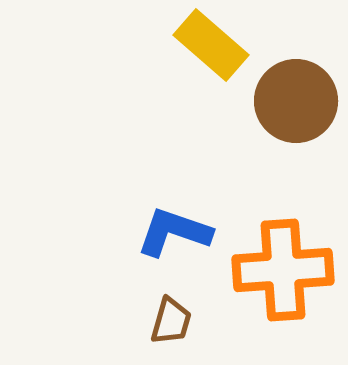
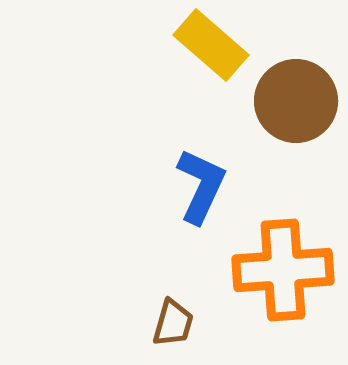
blue L-shape: moved 27 px right, 46 px up; rotated 96 degrees clockwise
brown trapezoid: moved 2 px right, 2 px down
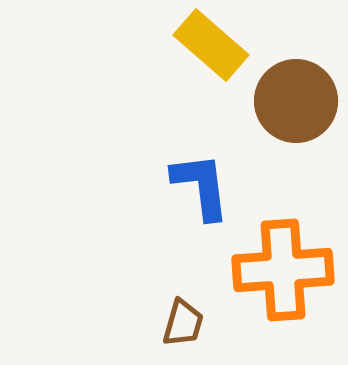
blue L-shape: rotated 32 degrees counterclockwise
brown trapezoid: moved 10 px right
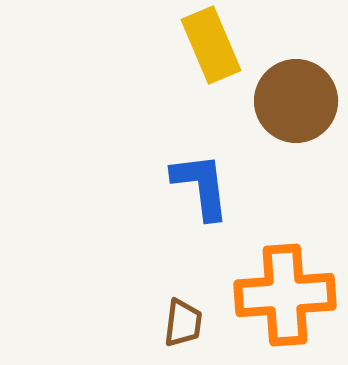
yellow rectangle: rotated 26 degrees clockwise
orange cross: moved 2 px right, 25 px down
brown trapezoid: rotated 9 degrees counterclockwise
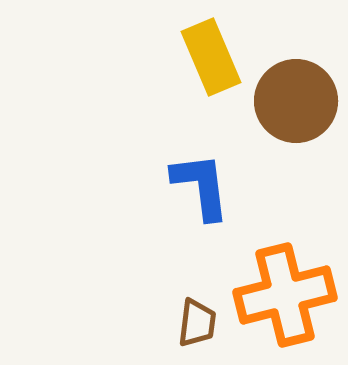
yellow rectangle: moved 12 px down
orange cross: rotated 10 degrees counterclockwise
brown trapezoid: moved 14 px right
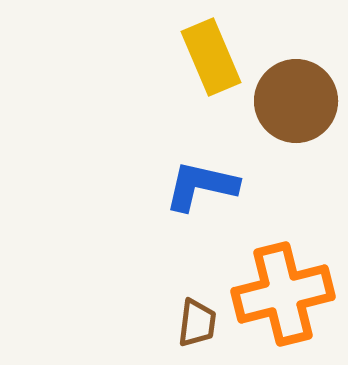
blue L-shape: rotated 70 degrees counterclockwise
orange cross: moved 2 px left, 1 px up
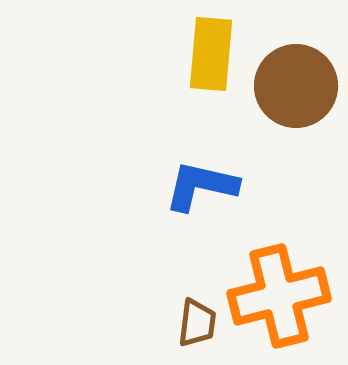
yellow rectangle: moved 3 px up; rotated 28 degrees clockwise
brown circle: moved 15 px up
orange cross: moved 4 px left, 2 px down
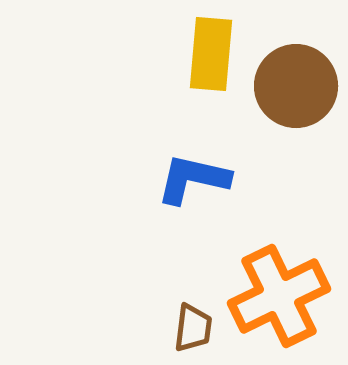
blue L-shape: moved 8 px left, 7 px up
orange cross: rotated 12 degrees counterclockwise
brown trapezoid: moved 4 px left, 5 px down
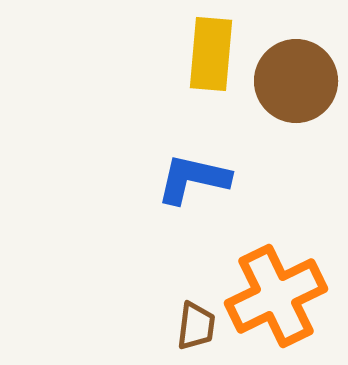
brown circle: moved 5 px up
orange cross: moved 3 px left
brown trapezoid: moved 3 px right, 2 px up
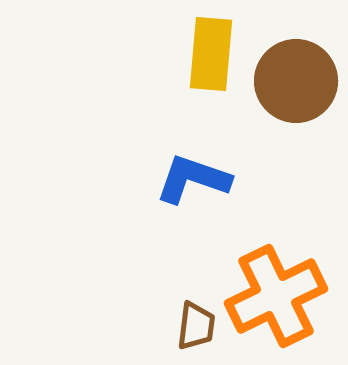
blue L-shape: rotated 6 degrees clockwise
